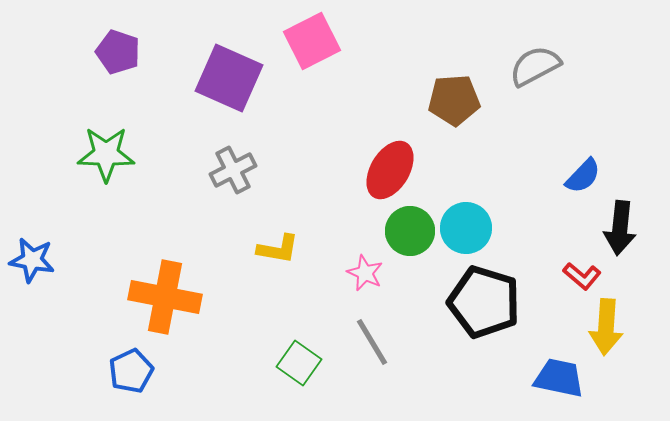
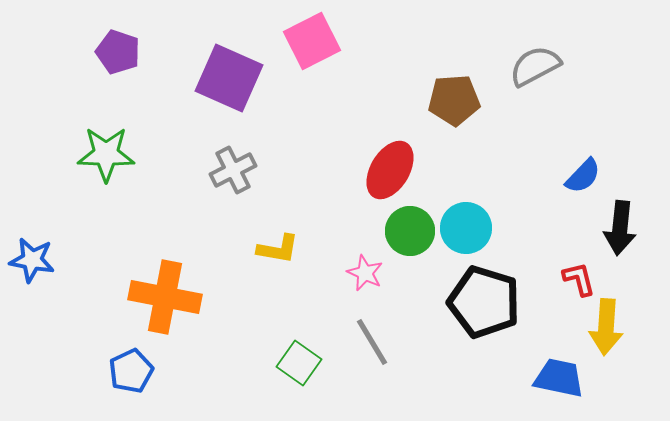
red L-shape: moved 3 px left, 3 px down; rotated 144 degrees counterclockwise
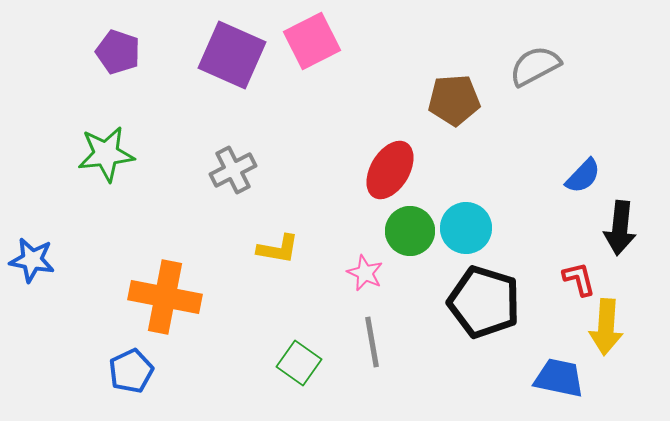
purple square: moved 3 px right, 23 px up
green star: rotated 8 degrees counterclockwise
gray line: rotated 21 degrees clockwise
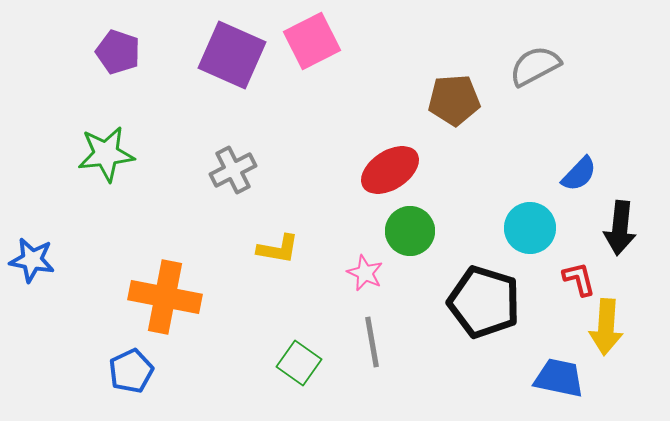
red ellipse: rotated 26 degrees clockwise
blue semicircle: moved 4 px left, 2 px up
cyan circle: moved 64 px right
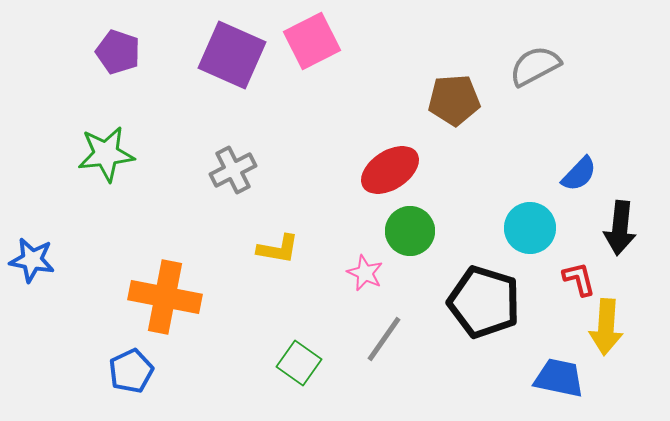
gray line: moved 12 px right, 3 px up; rotated 45 degrees clockwise
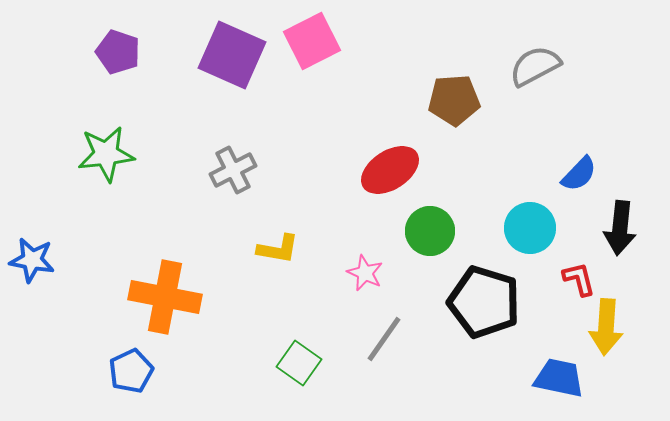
green circle: moved 20 px right
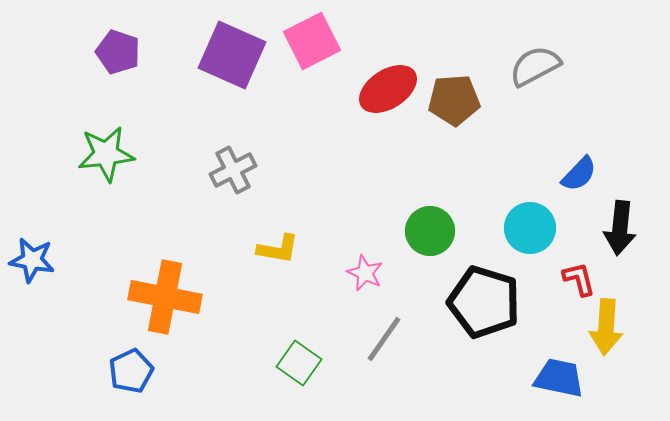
red ellipse: moved 2 px left, 81 px up
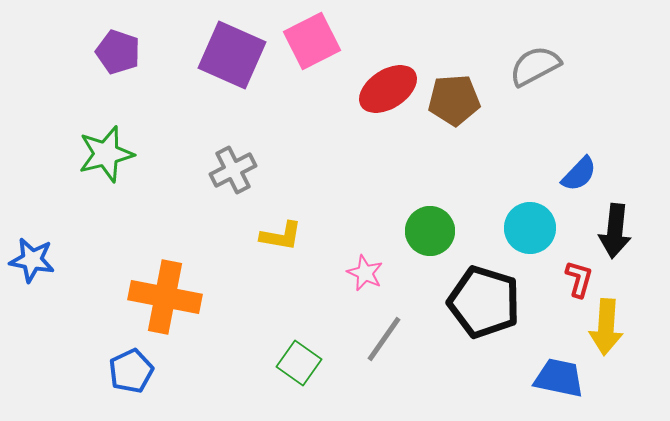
green star: rotated 8 degrees counterclockwise
black arrow: moved 5 px left, 3 px down
yellow L-shape: moved 3 px right, 13 px up
red L-shape: rotated 30 degrees clockwise
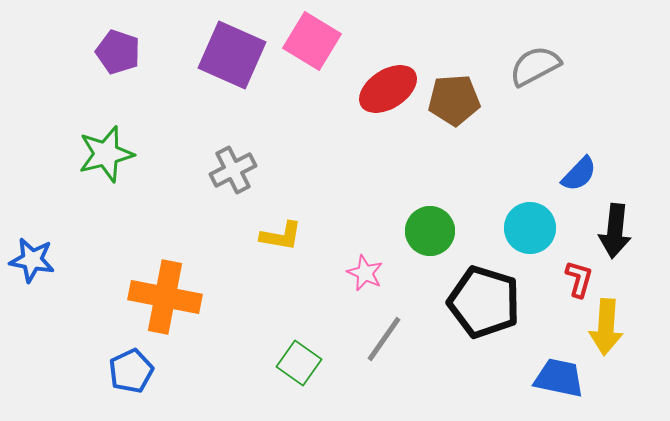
pink square: rotated 32 degrees counterclockwise
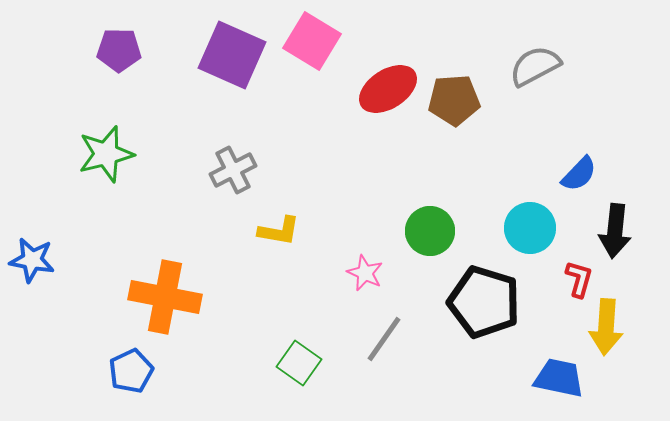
purple pentagon: moved 1 px right, 2 px up; rotated 18 degrees counterclockwise
yellow L-shape: moved 2 px left, 5 px up
